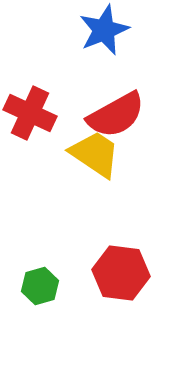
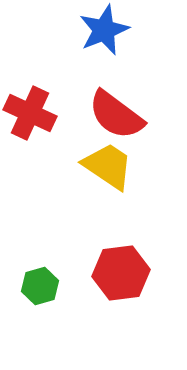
red semicircle: rotated 66 degrees clockwise
yellow trapezoid: moved 13 px right, 12 px down
red hexagon: rotated 14 degrees counterclockwise
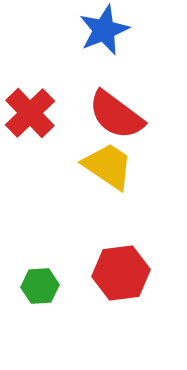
red cross: rotated 21 degrees clockwise
green hexagon: rotated 12 degrees clockwise
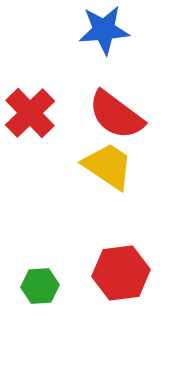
blue star: rotated 18 degrees clockwise
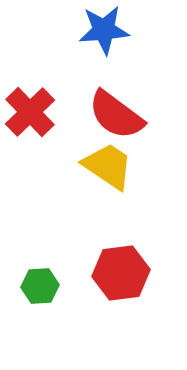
red cross: moved 1 px up
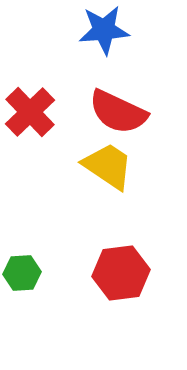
red semicircle: moved 2 px right, 3 px up; rotated 12 degrees counterclockwise
green hexagon: moved 18 px left, 13 px up
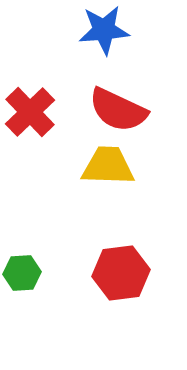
red semicircle: moved 2 px up
yellow trapezoid: rotated 32 degrees counterclockwise
